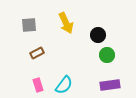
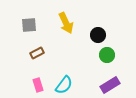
purple rectangle: rotated 24 degrees counterclockwise
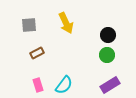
black circle: moved 10 px right
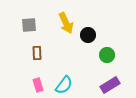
black circle: moved 20 px left
brown rectangle: rotated 64 degrees counterclockwise
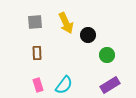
gray square: moved 6 px right, 3 px up
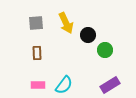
gray square: moved 1 px right, 1 px down
green circle: moved 2 px left, 5 px up
pink rectangle: rotated 72 degrees counterclockwise
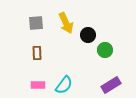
purple rectangle: moved 1 px right
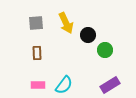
purple rectangle: moved 1 px left
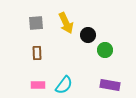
purple rectangle: rotated 42 degrees clockwise
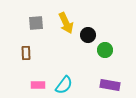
brown rectangle: moved 11 px left
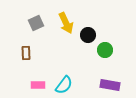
gray square: rotated 21 degrees counterclockwise
